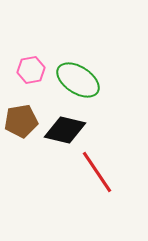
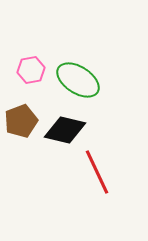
brown pentagon: rotated 12 degrees counterclockwise
red line: rotated 9 degrees clockwise
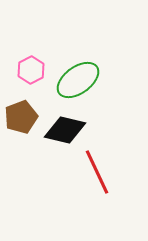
pink hexagon: rotated 16 degrees counterclockwise
green ellipse: rotated 69 degrees counterclockwise
brown pentagon: moved 4 px up
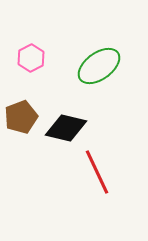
pink hexagon: moved 12 px up
green ellipse: moved 21 px right, 14 px up
black diamond: moved 1 px right, 2 px up
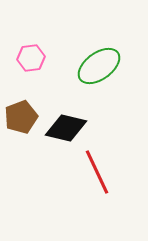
pink hexagon: rotated 20 degrees clockwise
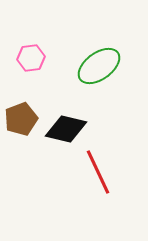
brown pentagon: moved 2 px down
black diamond: moved 1 px down
red line: moved 1 px right
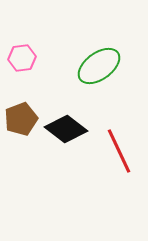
pink hexagon: moved 9 px left
black diamond: rotated 24 degrees clockwise
red line: moved 21 px right, 21 px up
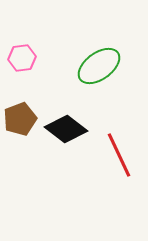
brown pentagon: moved 1 px left
red line: moved 4 px down
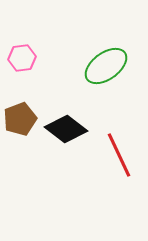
green ellipse: moved 7 px right
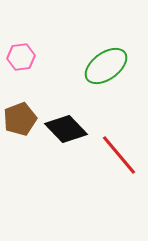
pink hexagon: moved 1 px left, 1 px up
black diamond: rotated 9 degrees clockwise
red line: rotated 15 degrees counterclockwise
